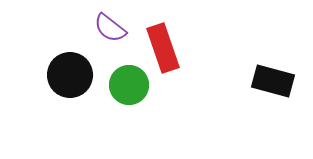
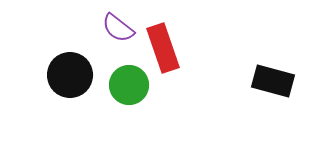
purple semicircle: moved 8 px right
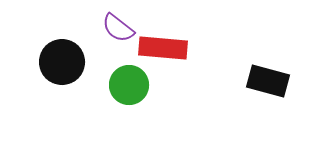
red rectangle: rotated 66 degrees counterclockwise
black circle: moved 8 px left, 13 px up
black rectangle: moved 5 px left
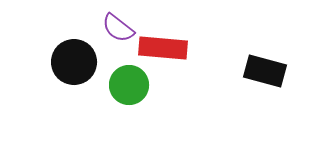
black circle: moved 12 px right
black rectangle: moved 3 px left, 10 px up
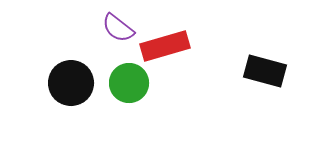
red rectangle: moved 2 px right, 2 px up; rotated 21 degrees counterclockwise
black circle: moved 3 px left, 21 px down
green circle: moved 2 px up
